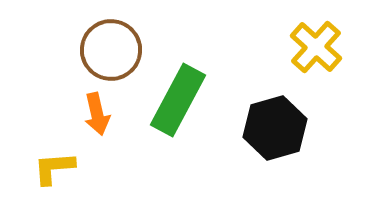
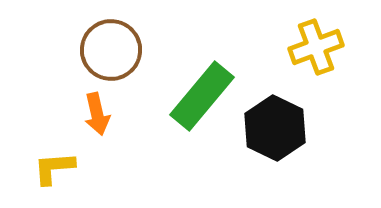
yellow cross: rotated 28 degrees clockwise
green rectangle: moved 24 px right, 4 px up; rotated 12 degrees clockwise
black hexagon: rotated 18 degrees counterclockwise
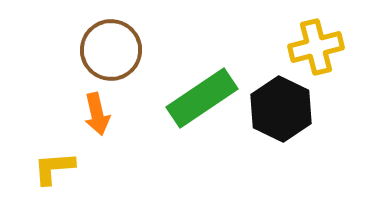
yellow cross: rotated 6 degrees clockwise
green rectangle: moved 2 px down; rotated 16 degrees clockwise
black hexagon: moved 6 px right, 19 px up
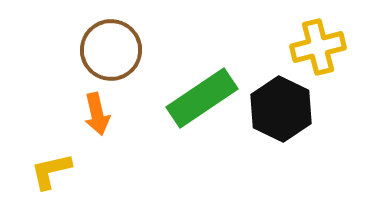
yellow cross: moved 2 px right
yellow L-shape: moved 3 px left, 3 px down; rotated 9 degrees counterclockwise
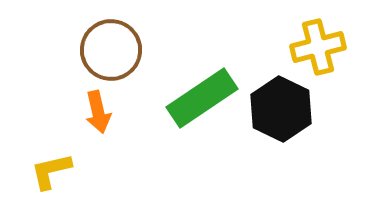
orange arrow: moved 1 px right, 2 px up
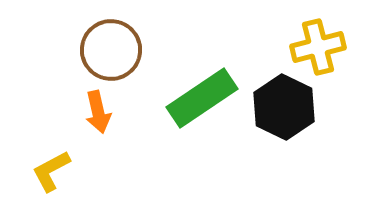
black hexagon: moved 3 px right, 2 px up
yellow L-shape: rotated 15 degrees counterclockwise
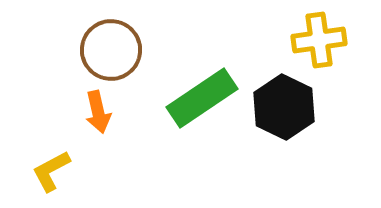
yellow cross: moved 1 px right, 7 px up; rotated 6 degrees clockwise
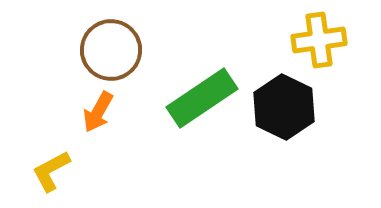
orange arrow: rotated 42 degrees clockwise
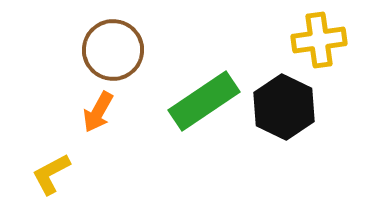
brown circle: moved 2 px right
green rectangle: moved 2 px right, 3 px down
yellow L-shape: moved 3 px down
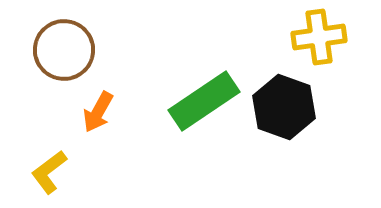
yellow cross: moved 3 px up
brown circle: moved 49 px left
black hexagon: rotated 6 degrees counterclockwise
yellow L-shape: moved 2 px left, 2 px up; rotated 9 degrees counterclockwise
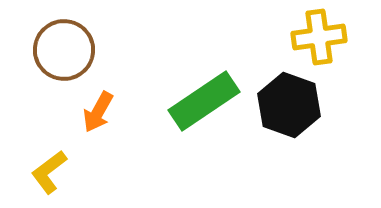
black hexagon: moved 5 px right, 2 px up
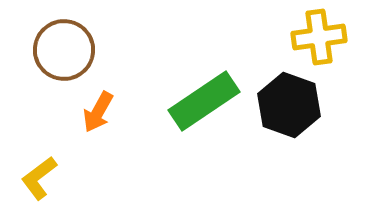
yellow L-shape: moved 10 px left, 6 px down
